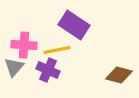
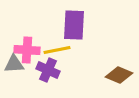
purple rectangle: rotated 60 degrees clockwise
pink cross: moved 3 px right, 5 px down
gray triangle: moved 3 px up; rotated 45 degrees clockwise
brown diamond: rotated 8 degrees clockwise
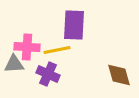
pink cross: moved 3 px up
purple cross: moved 4 px down
brown diamond: rotated 52 degrees clockwise
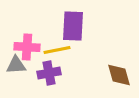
purple rectangle: moved 1 px left, 1 px down
gray triangle: moved 2 px right, 1 px down
purple cross: moved 1 px right, 1 px up; rotated 35 degrees counterclockwise
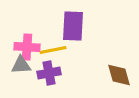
yellow line: moved 4 px left
gray triangle: moved 5 px right
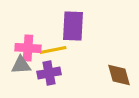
pink cross: moved 1 px right, 1 px down
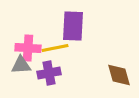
yellow line: moved 2 px right, 2 px up
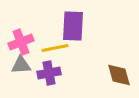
pink cross: moved 7 px left, 6 px up; rotated 25 degrees counterclockwise
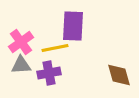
pink cross: rotated 15 degrees counterclockwise
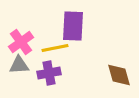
gray triangle: moved 2 px left
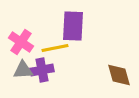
pink cross: rotated 20 degrees counterclockwise
gray triangle: moved 4 px right, 5 px down
purple cross: moved 7 px left, 3 px up
